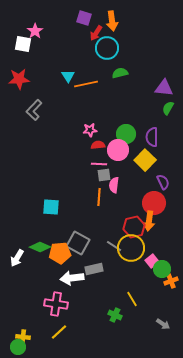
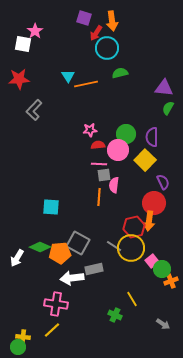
yellow line at (59, 332): moved 7 px left, 2 px up
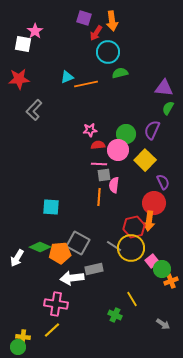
cyan circle at (107, 48): moved 1 px right, 4 px down
cyan triangle at (68, 76): moved 1 px left, 1 px down; rotated 40 degrees clockwise
purple semicircle at (152, 137): moved 7 px up; rotated 24 degrees clockwise
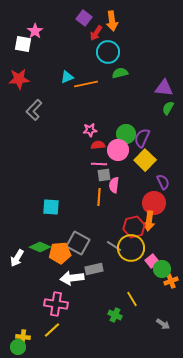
purple square at (84, 18): rotated 21 degrees clockwise
purple semicircle at (152, 130): moved 10 px left, 8 px down
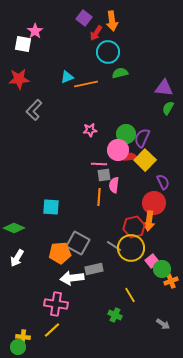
red semicircle at (98, 145): moved 32 px right, 12 px down
green diamond at (40, 247): moved 26 px left, 19 px up
yellow line at (132, 299): moved 2 px left, 4 px up
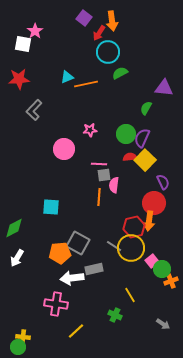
red arrow at (96, 33): moved 3 px right
green semicircle at (120, 73): rotated 14 degrees counterclockwise
green semicircle at (168, 108): moved 22 px left
pink circle at (118, 150): moved 54 px left, 1 px up
green diamond at (14, 228): rotated 50 degrees counterclockwise
yellow line at (52, 330): moved 24 px right, 1 px down
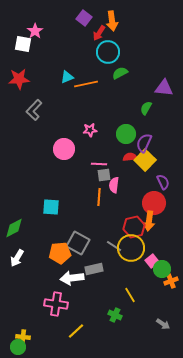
purple semicircle at (142, 138): moved 2 px right, 5 px down
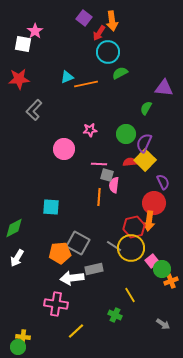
red semicircle at (130, 157): moved 5 px down
gray square at (104, 175): moved 3 px right; rotated 24 degrees clockwise
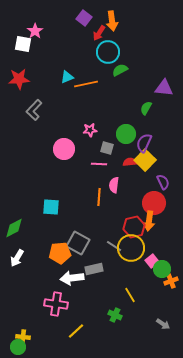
green semicircle at (120, 73): moved 3 px up
gray square at (107, 175): moved 27 px up
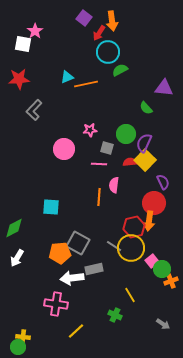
green semicircle at (146, 108): rotated 72 degrees counterclockwise
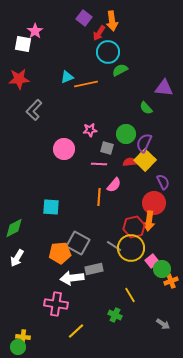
pink semicircle at (114, 185): rotated 147 degrees counterclockwise
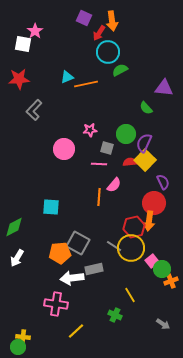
purple square at (84, 18): rotated 14 degrees counterclockwise
green diamond at (14, 228): moved 1 px up
